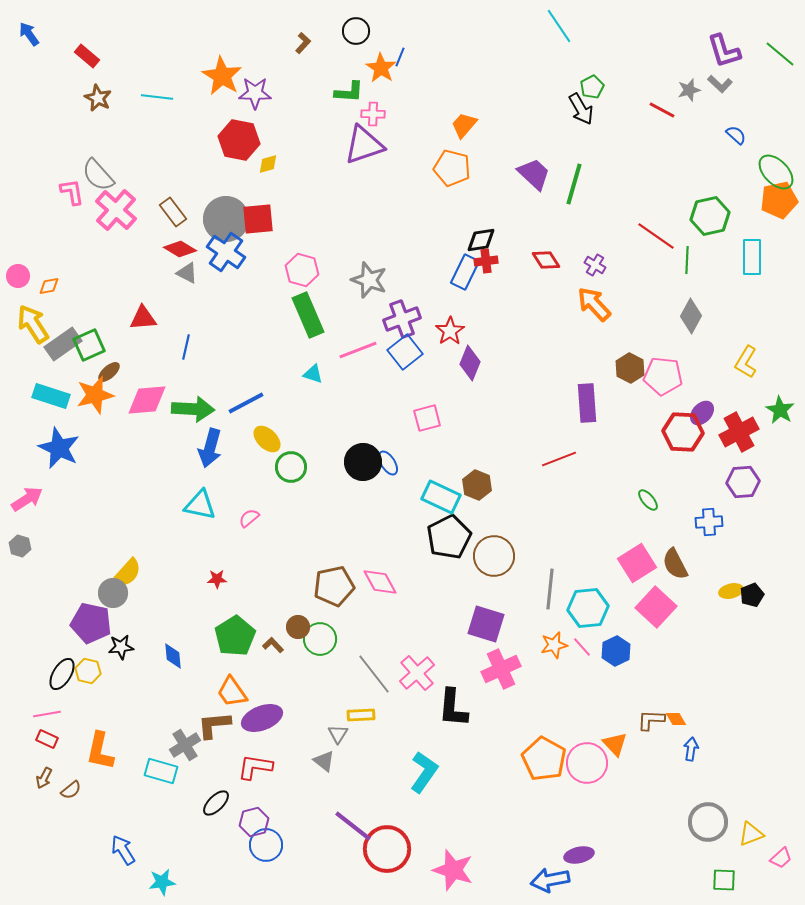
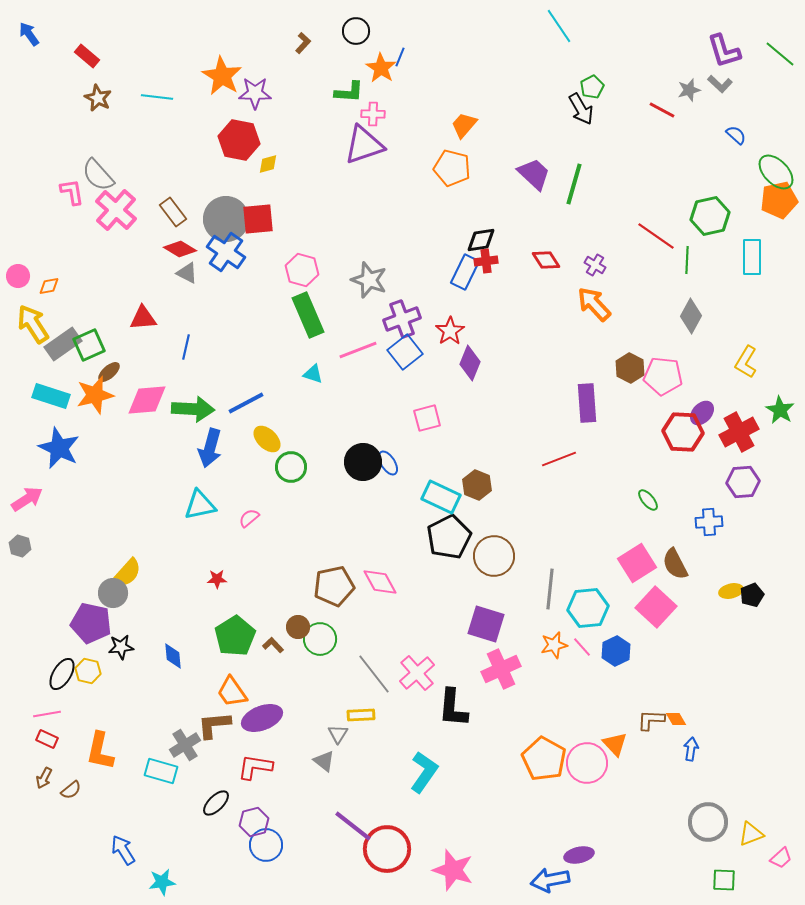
cyan triangle at (200, 505): rotated 24 degrees counterclockwise
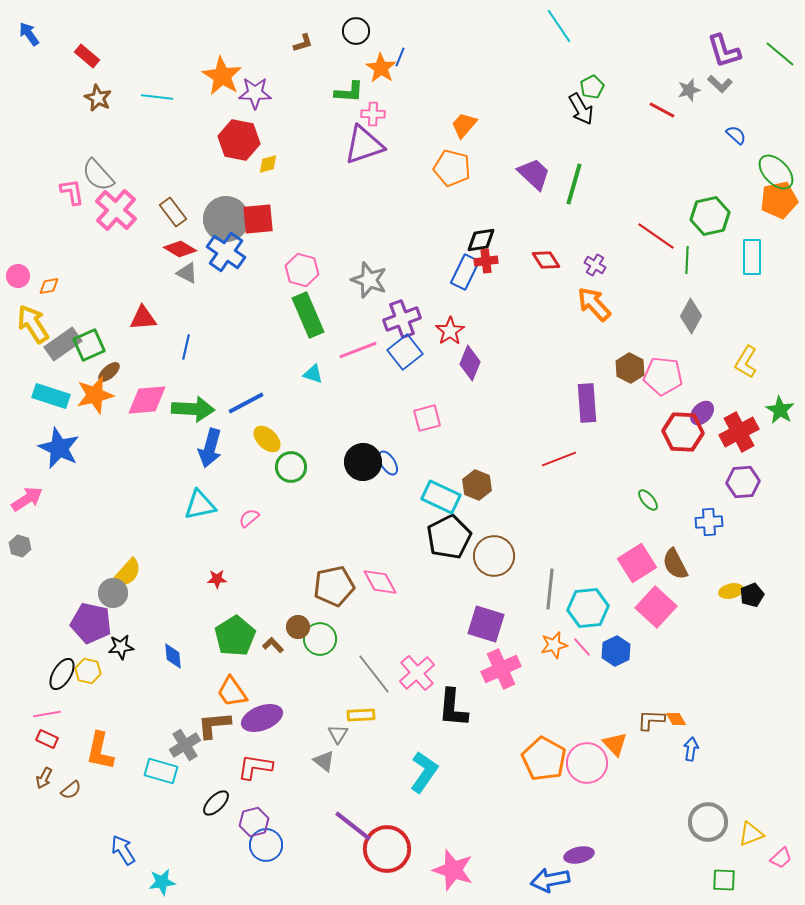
brown L-shape at (303, 43): rotated 30 degrees clockwise
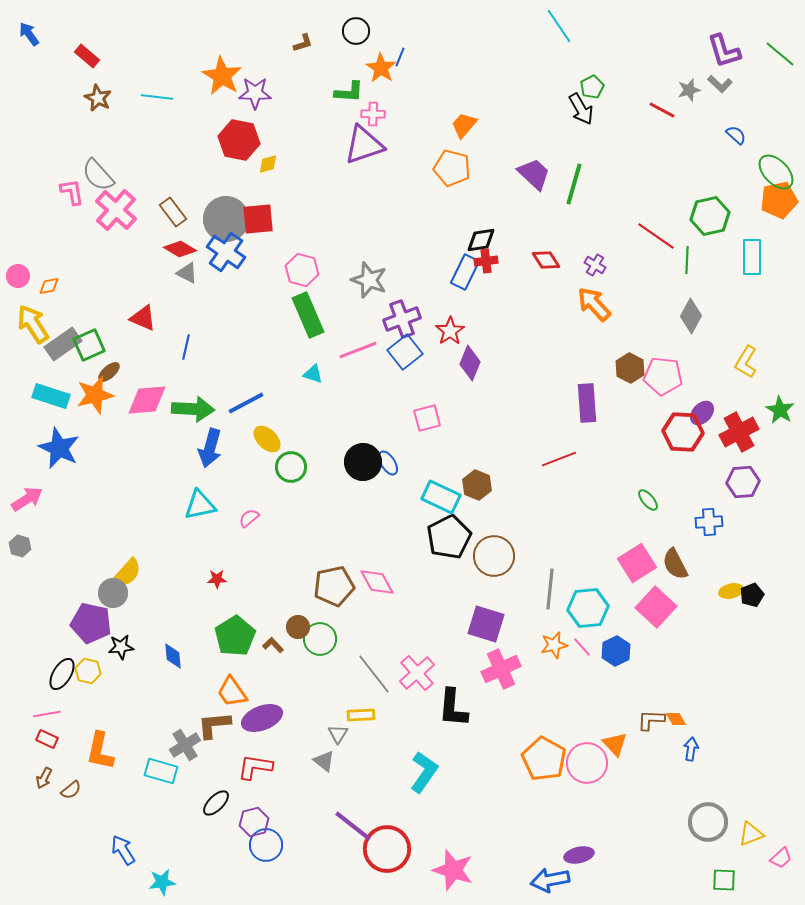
red triangle at (143, 318): rotated 28 degrees clockwise
pink diamond at (380, 582): moved 3 px left
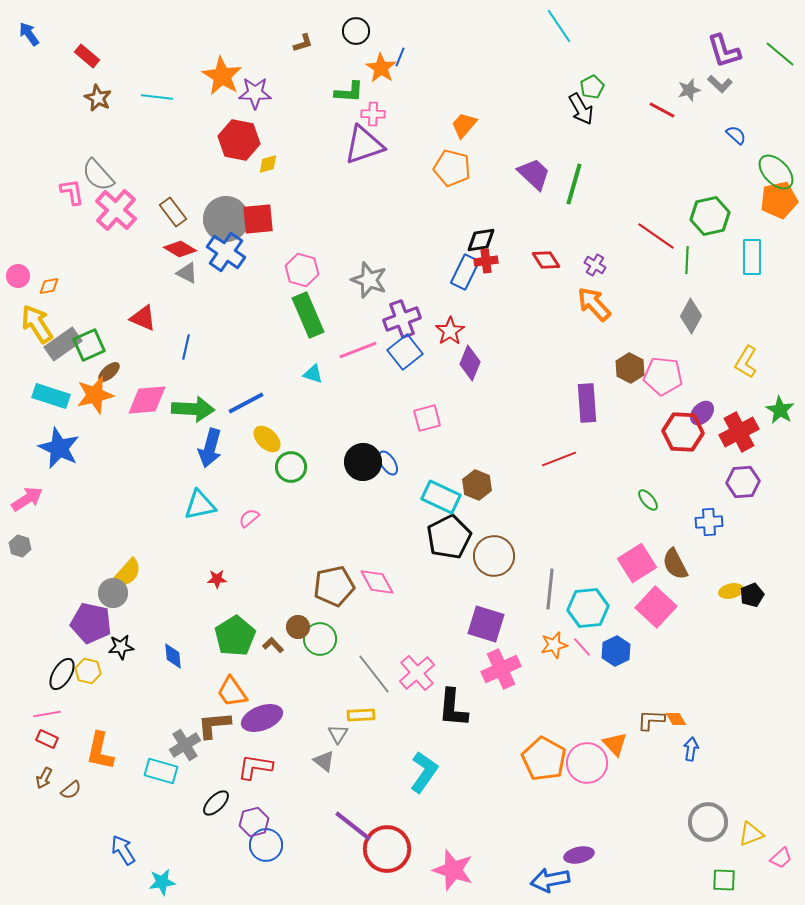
yellow arrow at (33, 324): moved 4 px right
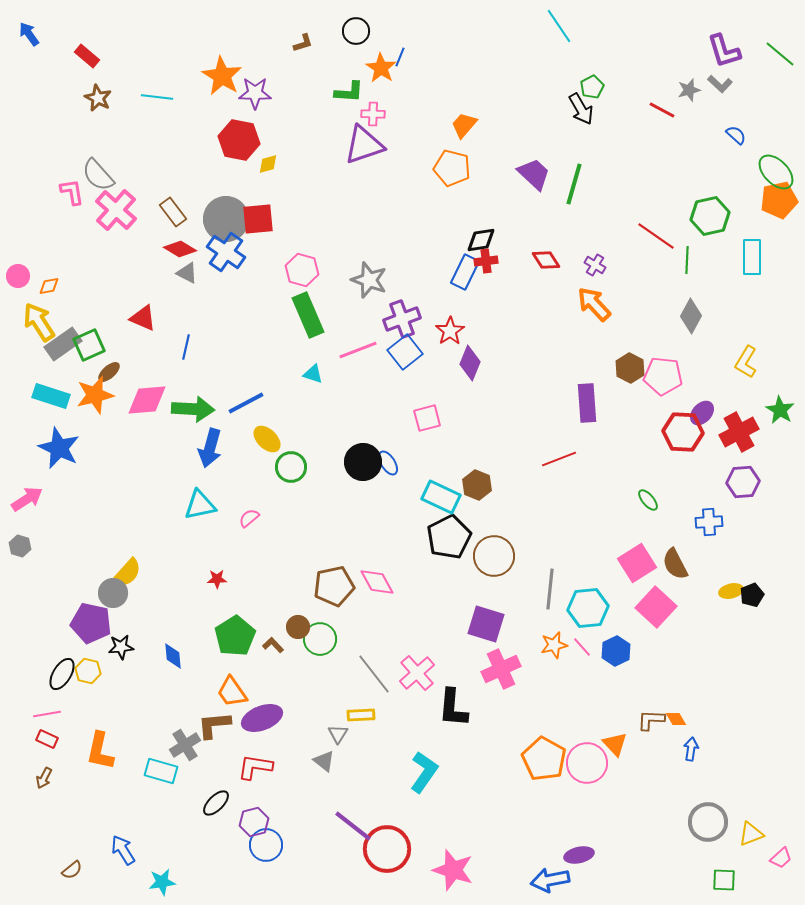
yellow arrow at (37, 324): moved 2 px right, 2 px up
brown semicircle at (71, 790): moved 1 px right, 80 px down
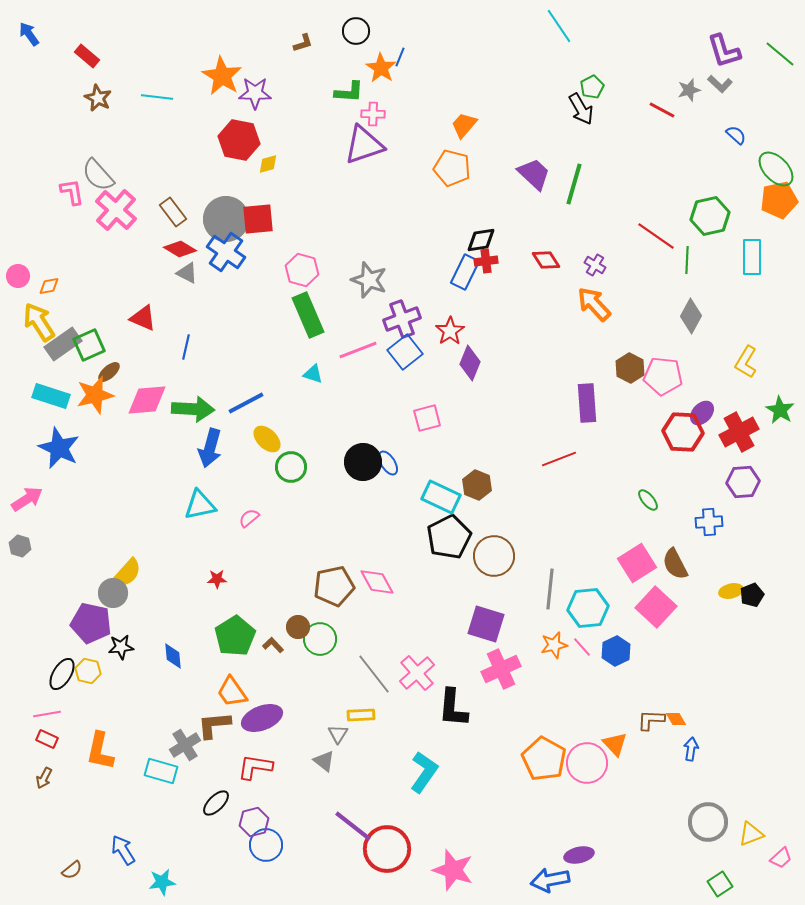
green ellipse at (776, 172): moved 3 px up
green square at (724, 880): moved 4 px left, 4 px down; rotated 35 degrees counterclockwise
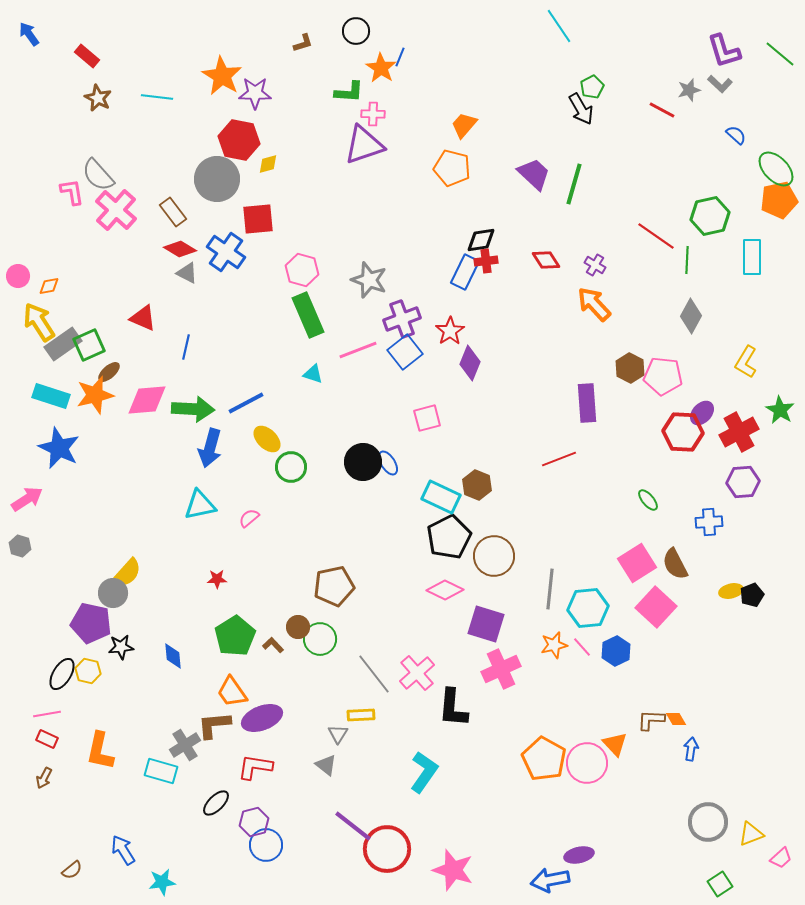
gray circle at (226, 219): moved 9 px left, 40 px up
pink diamond at (377, 582): moved 68 px right, 8 px down; rotated 36 degrees counterclockwise
gray triangle at (324, 761): moved 2 px right, 4 px down
